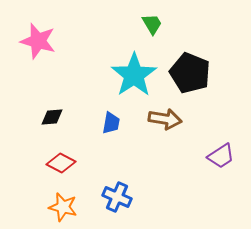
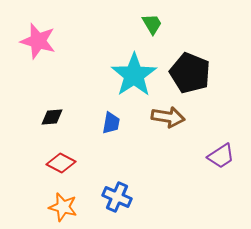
brown arrow: moved 3 px right, 2 px up
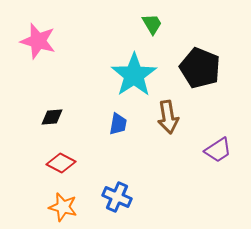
black pentagon: moved 10 px right, 5 px up
brown arrow: rotated 72 degrees clockwise
blue trapezoid: moved 7 px right, 1 px down
purple trapezoid: moved 3 px left, 6 px up
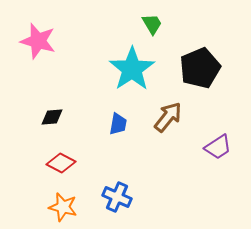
black pentagon: rotated 27 degrees clockwise
cyan star: moved 2 px left, 6 px up
brown arrow: rotated 132 degrees counterclockwise
purple trapezoid: moved 3 px up
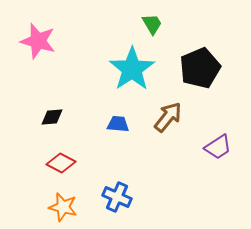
blue trapezoid: rotated 95 degrees counterclockwise
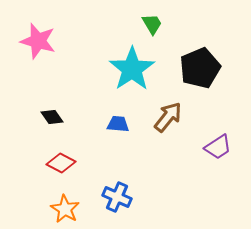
black diamond: rotated 60 degrees clockwise
orange star: moved 2 px right, 2 px down; rotated 16 degrees clockwise
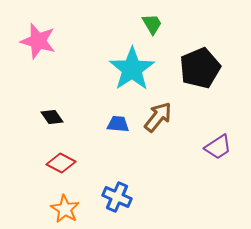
brown arrow: moved 10 px left
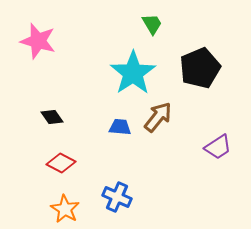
cyan star: moved 1 px right, 4 px down
blue trapezoid: moved 2 px right, 3 px down
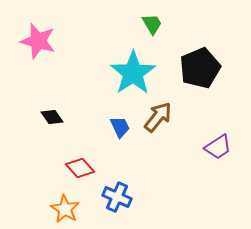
blue trapezoid: rotated 60 degrees clockwise
red diamond: moved 19 px right, 5 px down; rotated 20 degrees clockwise
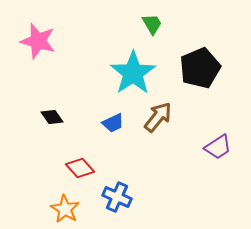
blue trapezoid: moved 7 px left, 4 px up; rotated 90 degrees clockwise
